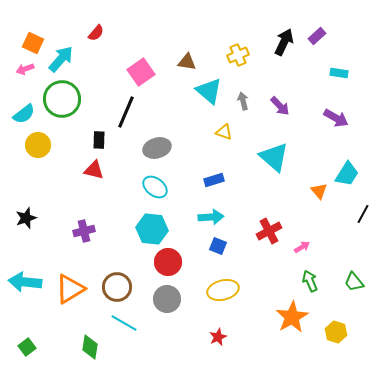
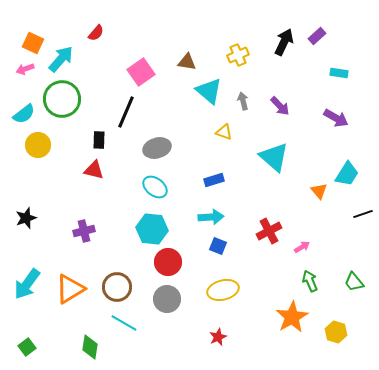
black line at (363, 214): rotated 42 degrees clockwise
cyan arrow at (25, 282): moved 2 px right, 2 px down; rotated 60 degrees counterclockwise
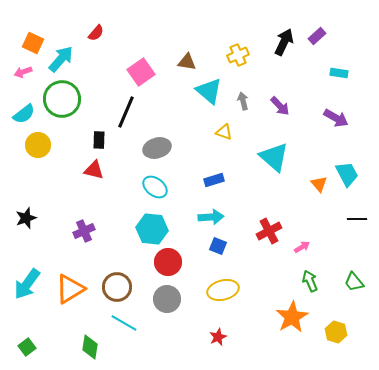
pink arrow at (25, 69): moved 2 px left, 3 px down
cyan trapezoid at (347, 174): rotated 60 degrees counterclockwise
orange triangle at (319, 191): moved 7 px up
black line at (363, 214): moved 6 px left, 5 px down; rotated 18 degrees clockwise
purple cross at (84, 231): rotated 10 degrees counterclockwise
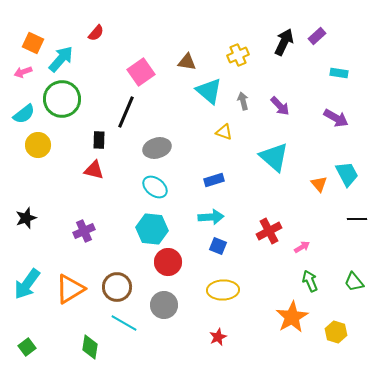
yellow ellipse at (223, 290): rotated 12 degrees clockwise
gray circle at (167, 299): moved 3 px left, 6 px down
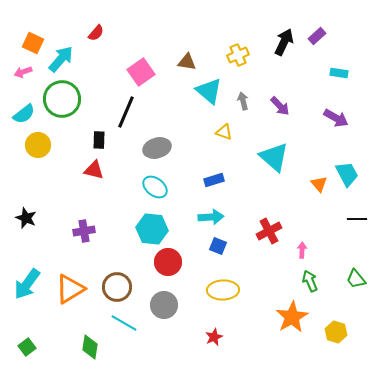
black star at (26, 218): rotated 30 degrees counterclockwise
purple cross at (84, 231): rotated 15 degrees clockwise
pink arrow at (302, 247): moved 3 px down; rotated 56 degrees counterclockwise
green trapezoid at (354, 282): moved 2 px right, 3 px up
red star at (218, 337): moved 4 px left
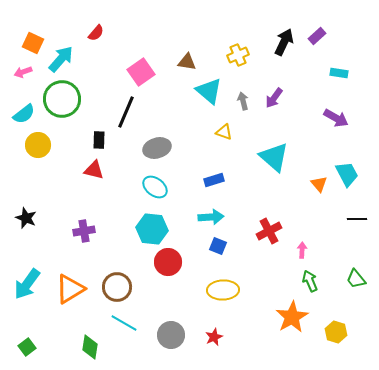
purple arrow at (280, 106): moved 6 px left, 8 px up; rotated 80 degrees clockwise
gray circle at (164, 305): moved 7 px right, 30 px down
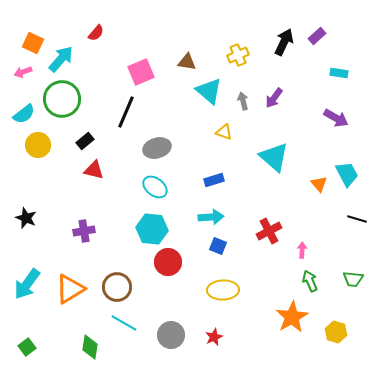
pink square at (141, 72): rotated 12 degrees clockwise
black rectangle at (99, 140): moved 14 px left, 1 px down; rotated 48 degrees clockwise
black line at (357, 219): rotated 18 degrees clockwise
green trapezoid at (356, 279): moved 3 px left; rotated 45 degrees counterclockwise
